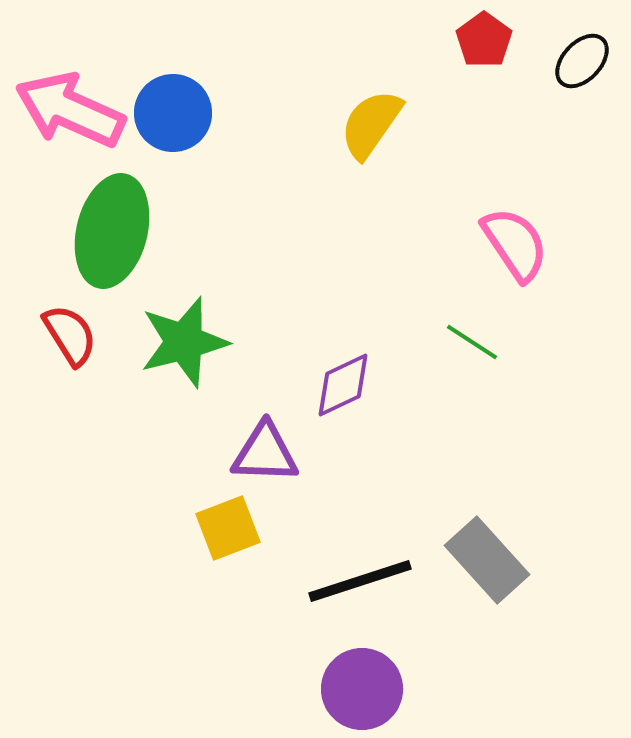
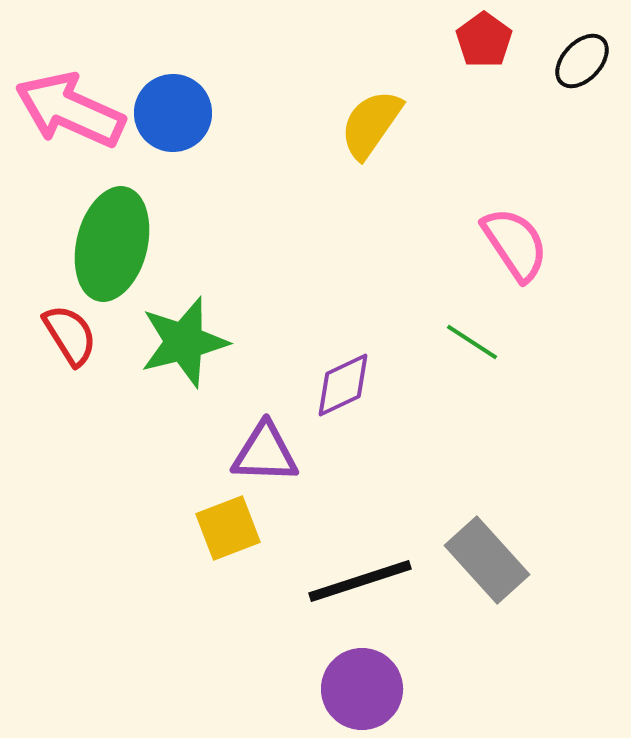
green ellipse: moved 13 px down
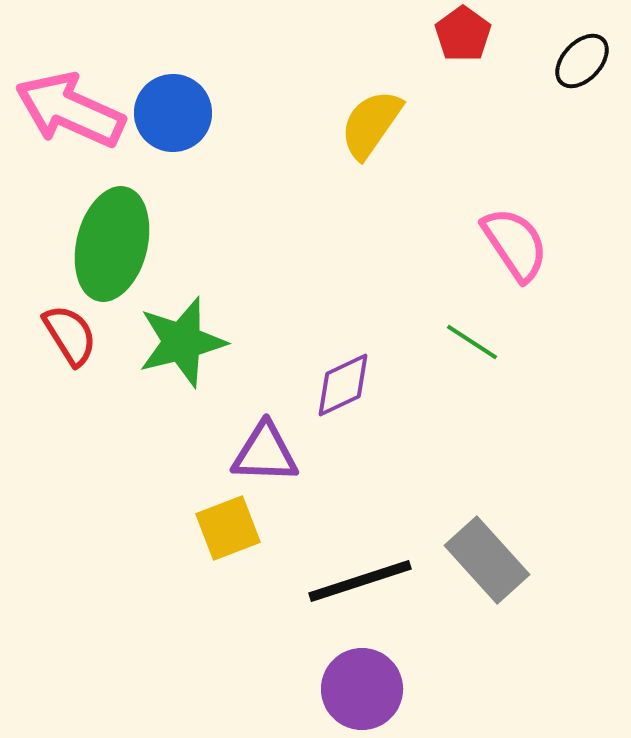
red pentagon: moved 21 px left, 6 px up
green star: moved 2 px left
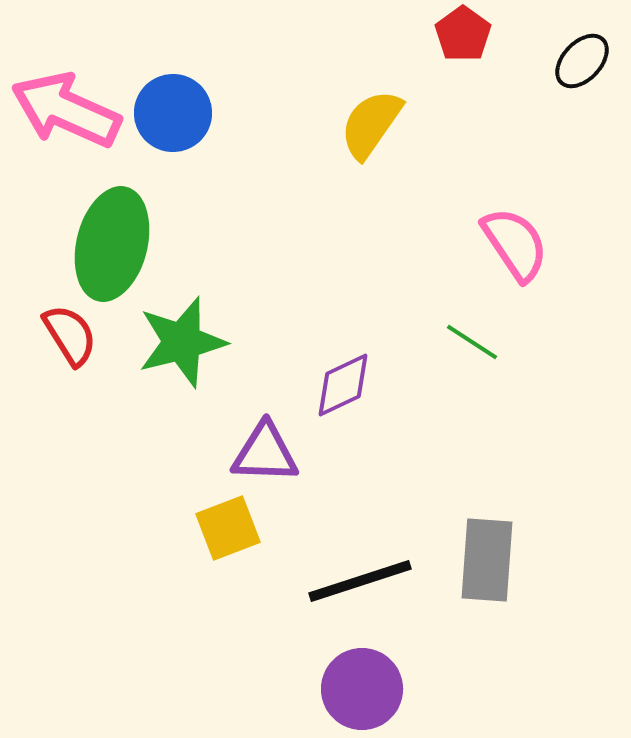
pink arrow: moved 4 px left
gray rectangle: rotated 46 degrees clockwise
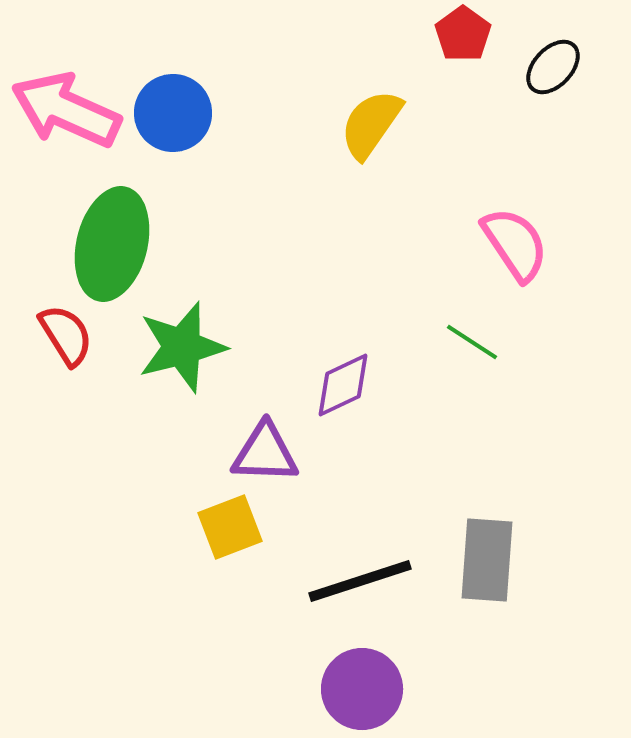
black ellipse: moved 29 px left, 6 px down
red semicircle: moved 4 px left
green star: moved 5 px down
yellow square: moved 2 px right, 1 px up
